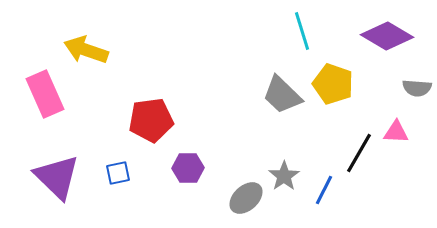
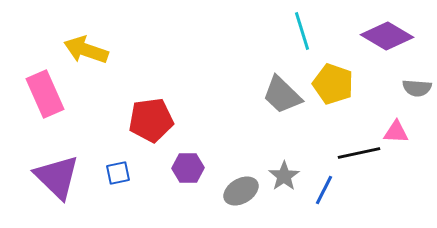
black line: rotated 48 degrees clockwise
gray ellipse: moved 5 px left, 7 px up; rotated 12 degrees clockwise
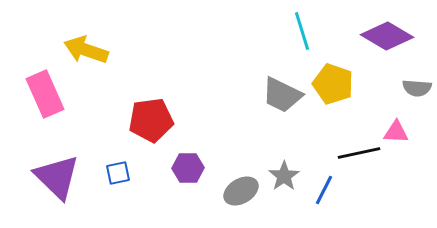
gray trapezoid: rotated 18 degrees counterclockwise
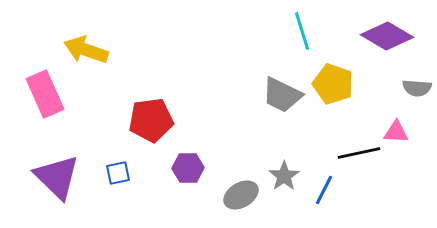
gray ellipse: moved 4 px down
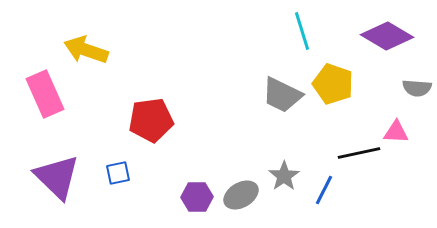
purple hexagon: moved 9 px right, 29 px down
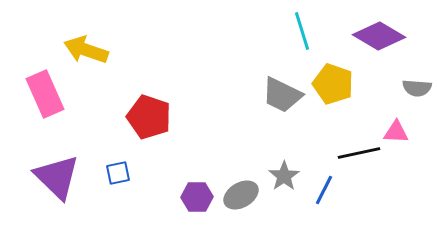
purple diamond: moved 8 px left
red pentagon: moved 2 px left, 3 px up; rotated 27 degrees clockwise
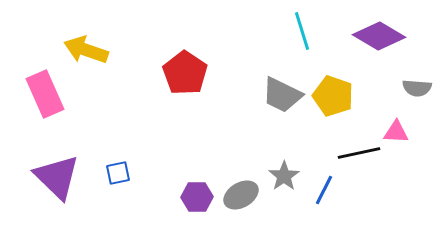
yellow pentagon: moved 12 px down
red pentagon: moved 36 px right, 44 px up; rotated 15 degrees clockwise
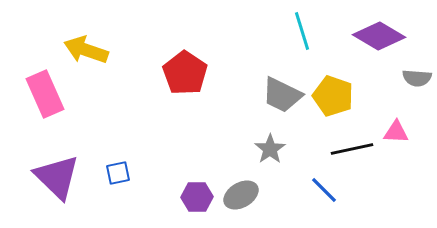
gray semicircle: moved 10 px up
black line: moved 7 px left, 4 px up
gray star: moved 14 px left, 27 px up
blue line: rotated 72 degrees counterclockwise
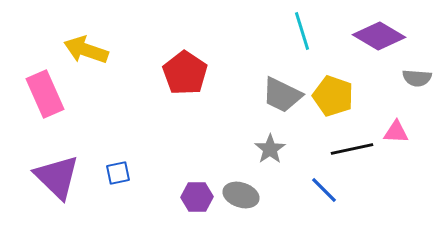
gray ellipse: rotated 48 degrees clockwise
